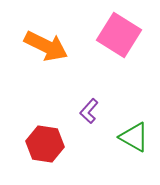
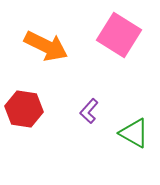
green triangle: moved 4 px up
red hexagon: moved 21 px left, 35 px up
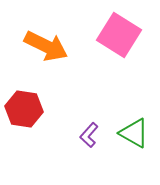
purple L-shape: moved 24 px down
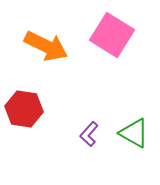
pink square: moved 7 px left
purple L-shape: moved 1 px up
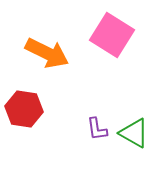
orange arrow: moved 1 px right, 7 px down
purple L-shape: moved 8 px right, 5 px up; rotated 50 degrees counterclockwise
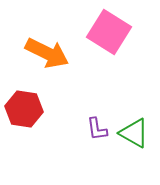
pink square: moved 3 px left, 3 px up
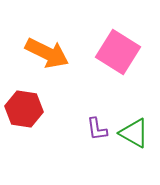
pink square: moved 9 px right, 20 px down
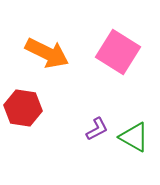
red hexagon: moved 1 px left, 1 px up
purple L-shape: rotated 110 degrees counterclockwise
green triangle: moved 4 px down
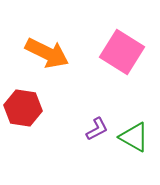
pink square: moved 4 px right
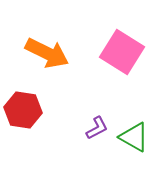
red hexagon: moved 2 px down
purple L-shape: moved 1 px up
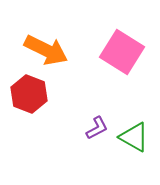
orange arrow: moved 1 px left, 3 px up
red hexagon: moved 6 px right, 16 px up; rotated 12 degrees clockwise
